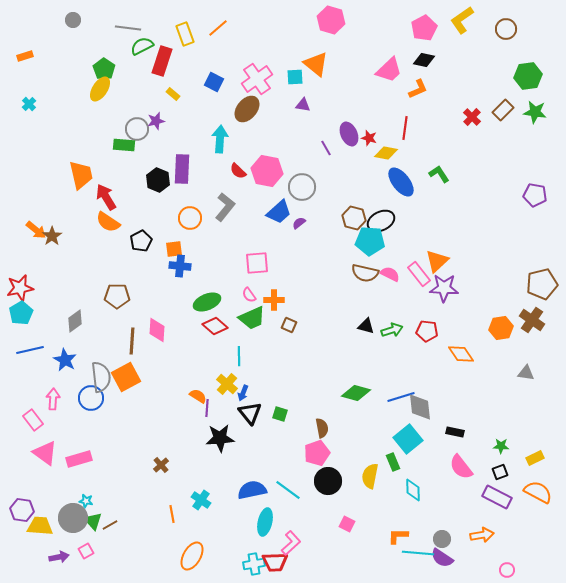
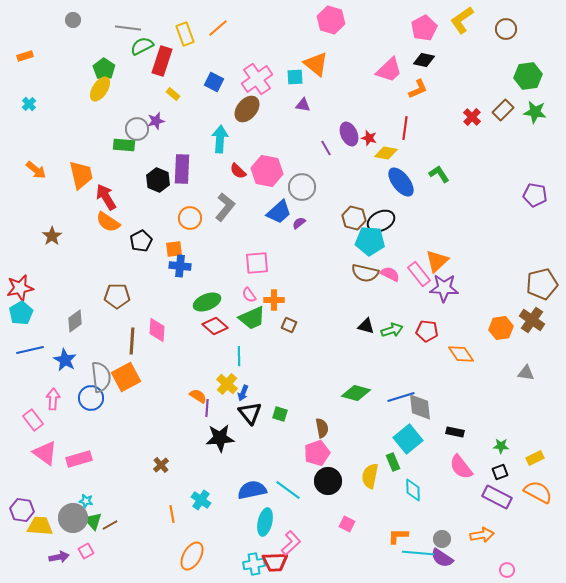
orange arrow at (36, 230): moved 60 px up
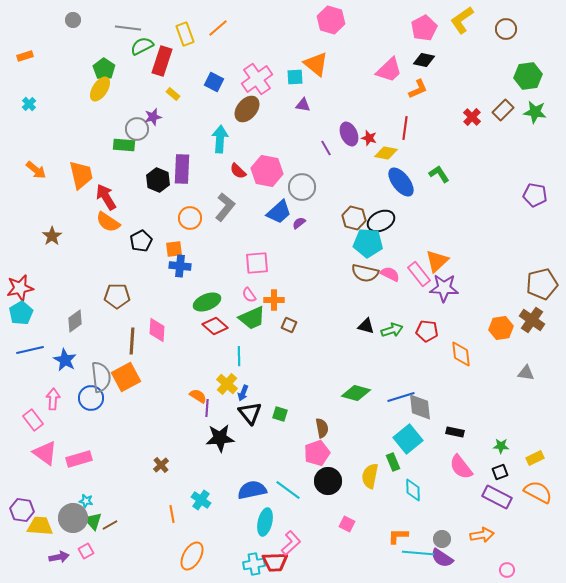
purple star at (156, 121): moved 3 px left, 4 px up
cyan pentagon at (370, 241): moved 2 px left, 2 px down
orange diamond at (461, 354): rotated 28 degrees clockwise
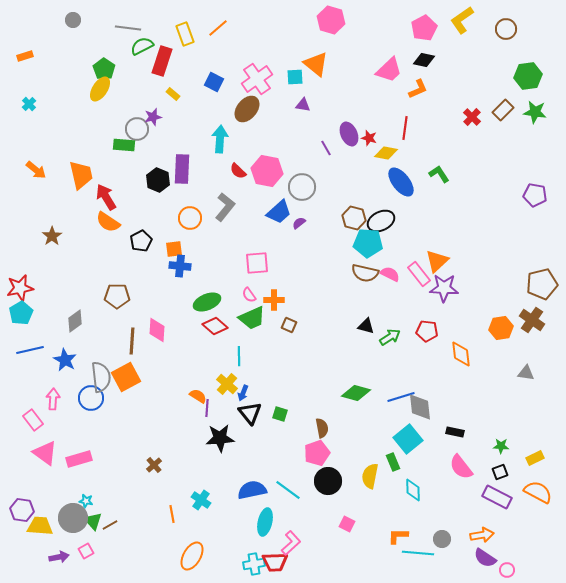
green arrow at (392, 330): moved 2 px left, 7 px down; rotated 15 degrees counterclockwise
brown cross at (161, 465): moved 7 px left
purple semicircle at (442, 558): moved 43 px right
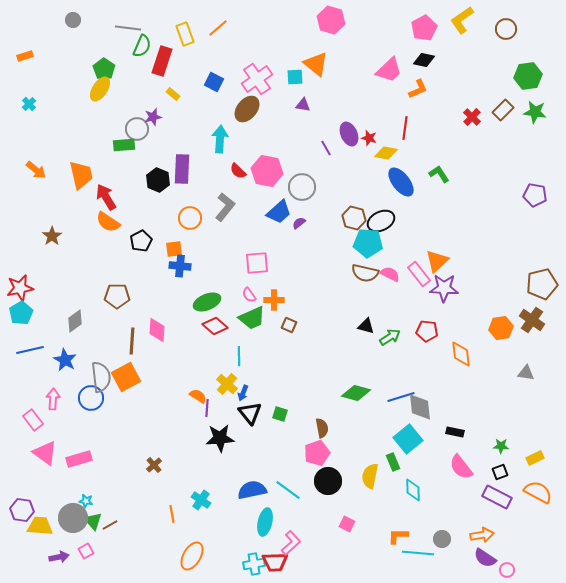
green semicircle at (142, 46): rotated 140 degrees clockwise
green rectangle at (124, 145): rotated 10 degrees counterclockwise
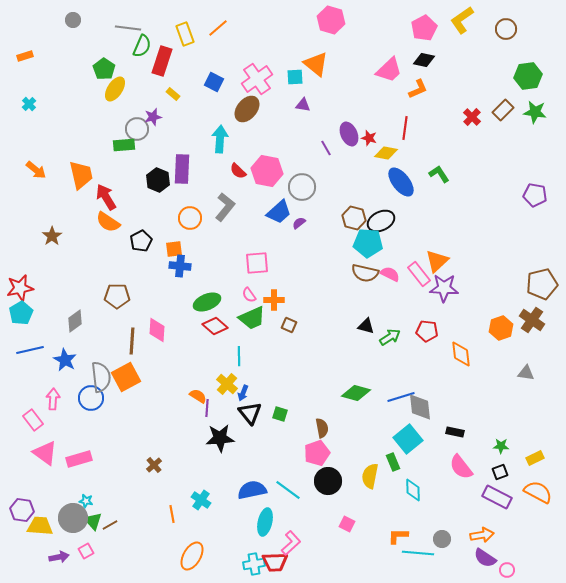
yellow ellipse at (100, 89): moved 15 px right
orange hexagon at (501, 328): rotated 10 degrees counterclockwise
